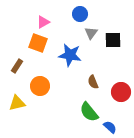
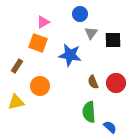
red circle: moved 5 px left, 9 px up
yellow triangle: moved 1 px left, 1 px up
green semicircle: rotated 35 degrees clockwise
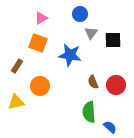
pink triangle: moved 2 px left, 4 px up
red circle: moved 2 px down
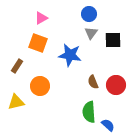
blue circle: moved 9 px right
blue semicircle: moved 2 px left, 2 px up
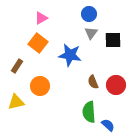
orange square: rotated 18 degrees clockwise
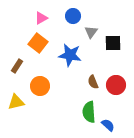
blue circle: moved 16 px left, 2 px down
gray triangle: moved 1 px up
black square: moved 3 px down
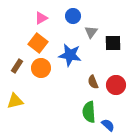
orange circle: moved 1 px right, 18 px up
yellow triangle: moved 1 px left, 1 px up
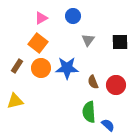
gray triangle: moved 3 px left, 8 px down
black square: moved 7 px right, 1 px up
blue star: moved 3 px left, 13 px down; rotated 10 degrees counterclockwise
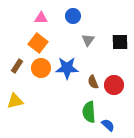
pink triangle: rotated 32 degrees clockwise
red circle: moved 2 px left
